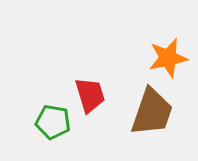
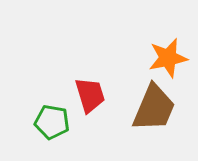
brown trapezoid: moved 2 px right, 4 px up; rotated 4 degrees clockwise
green pentagon: moved 1 px left
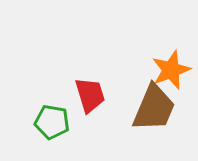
orange star: moved 3 px right, 12 px down; rotated 9 degrees counterclockwise
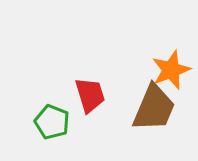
green pentagon: rotated 12 degrees clockwise
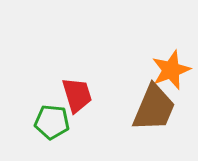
red trapezoid: moved 13 px left
green pentagon: rotated 16 degrees counterclockwise
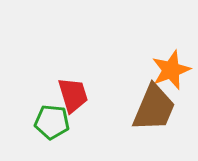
red trapezoid: moved 4 px left
